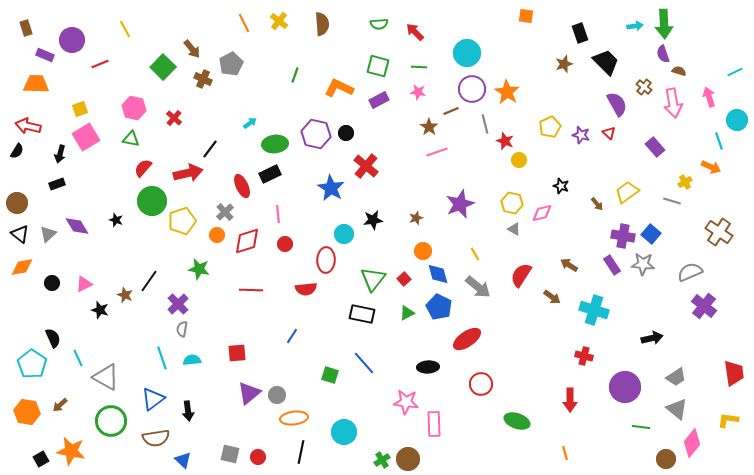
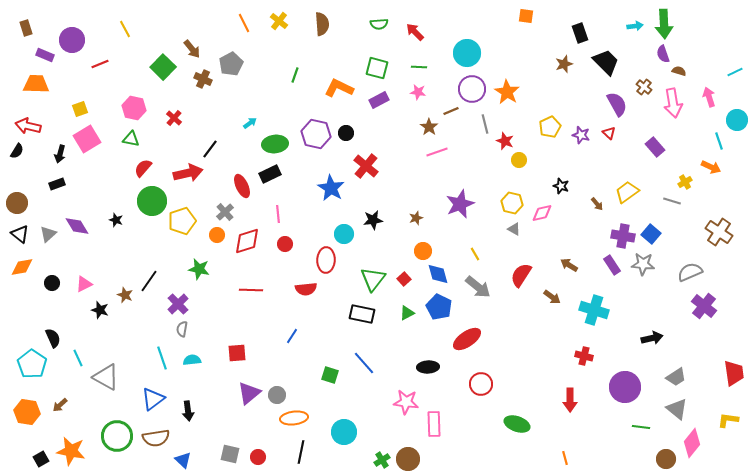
green square at (378, 66): moved 1 px left, 2 px down
pink square at (86, 137): moved 1 px right, 2 px down
green circle at (111, 421): moved 6 px right, 15 px down
green ellipse at (517, 421): moved 3 px down
orange line at (565, 453): moved 5 px down
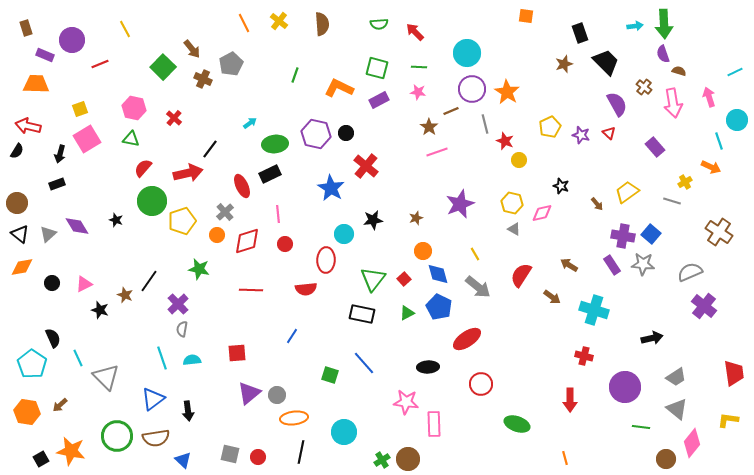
gray triangle at (106, 377): rotated 16 degrees clockwise
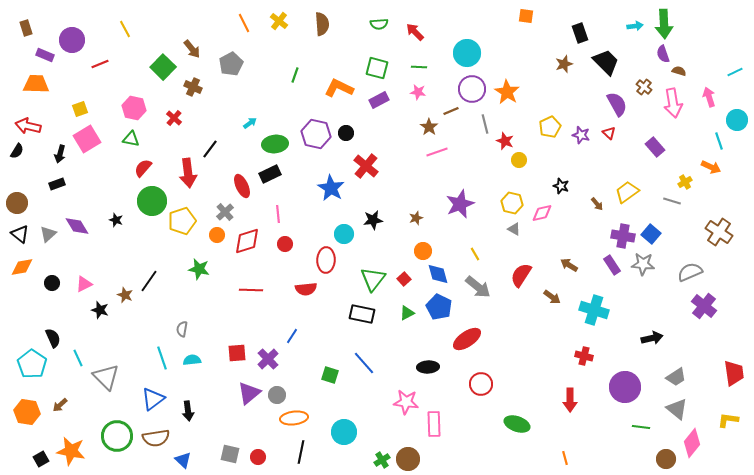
brown cross at (203, 79): moved 10 px left, 8 px down
red arrow at (188, 173): rotated 96 degrees clockwise
purple cross at (178, 304): moved 90 px right, 55 px down
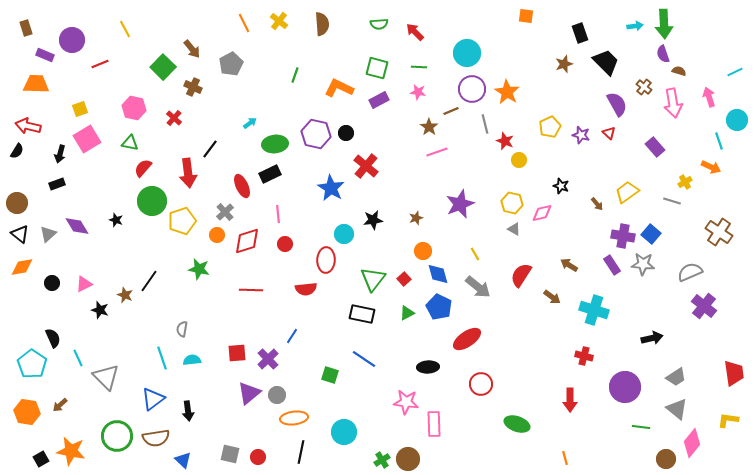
green triangle at (131, 139): moved 1 px left, 4 px down
blue line at (364, 363): moved 4 px up; rotated 15 degrees counterclockwise
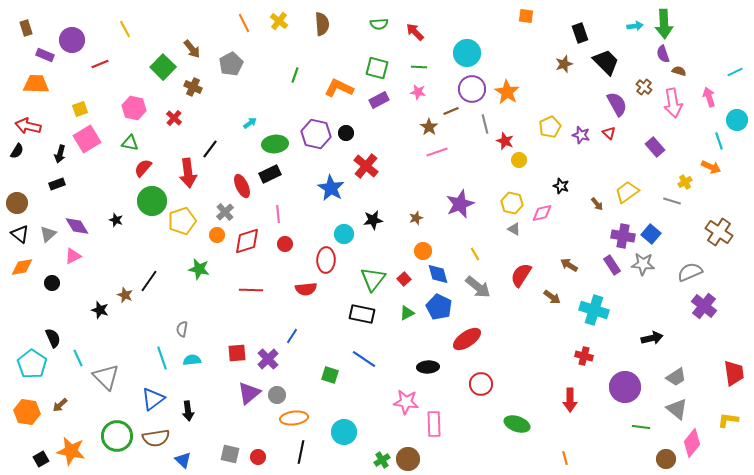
pink triangle at (84, 284): moved 11 px left, 28 px up
